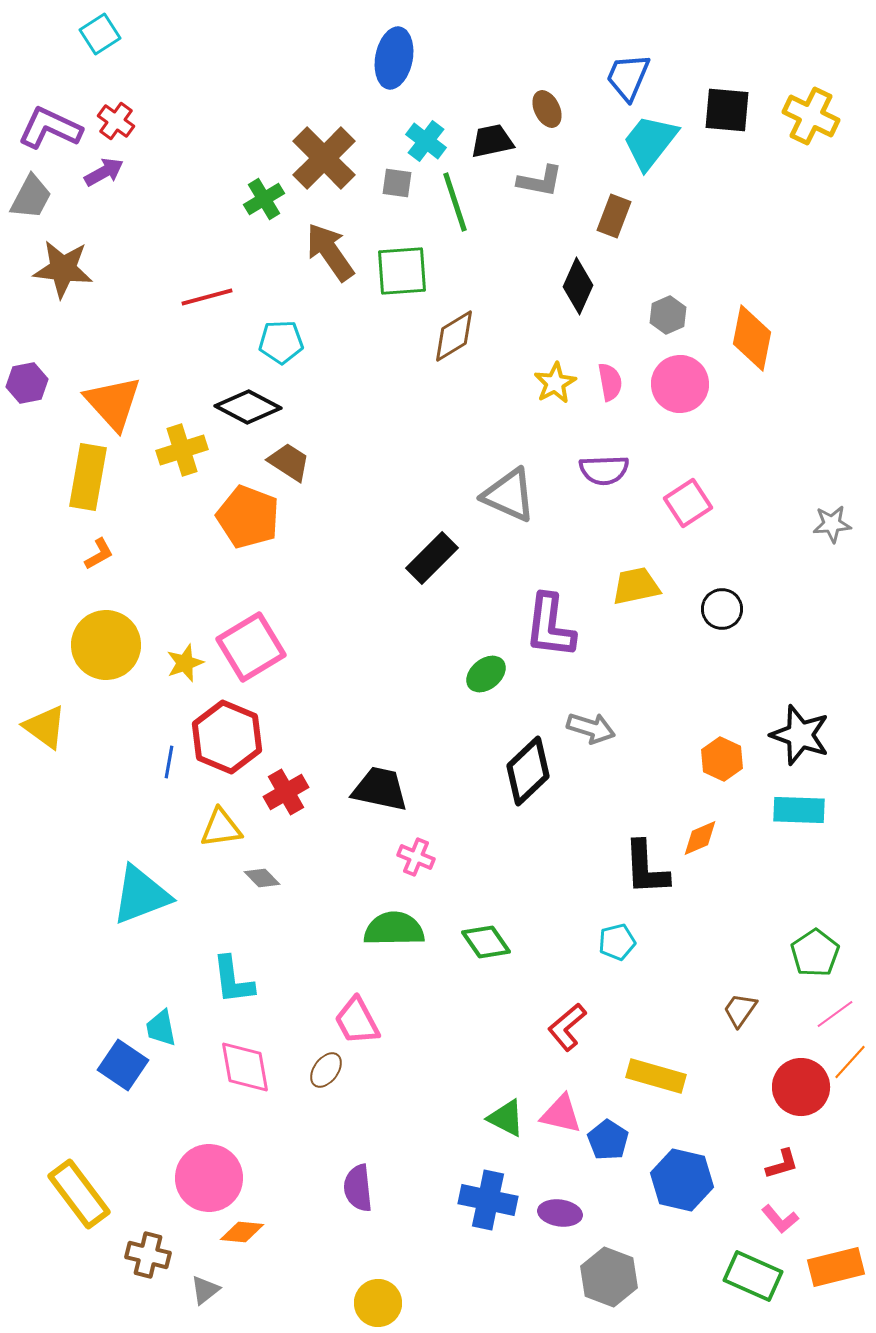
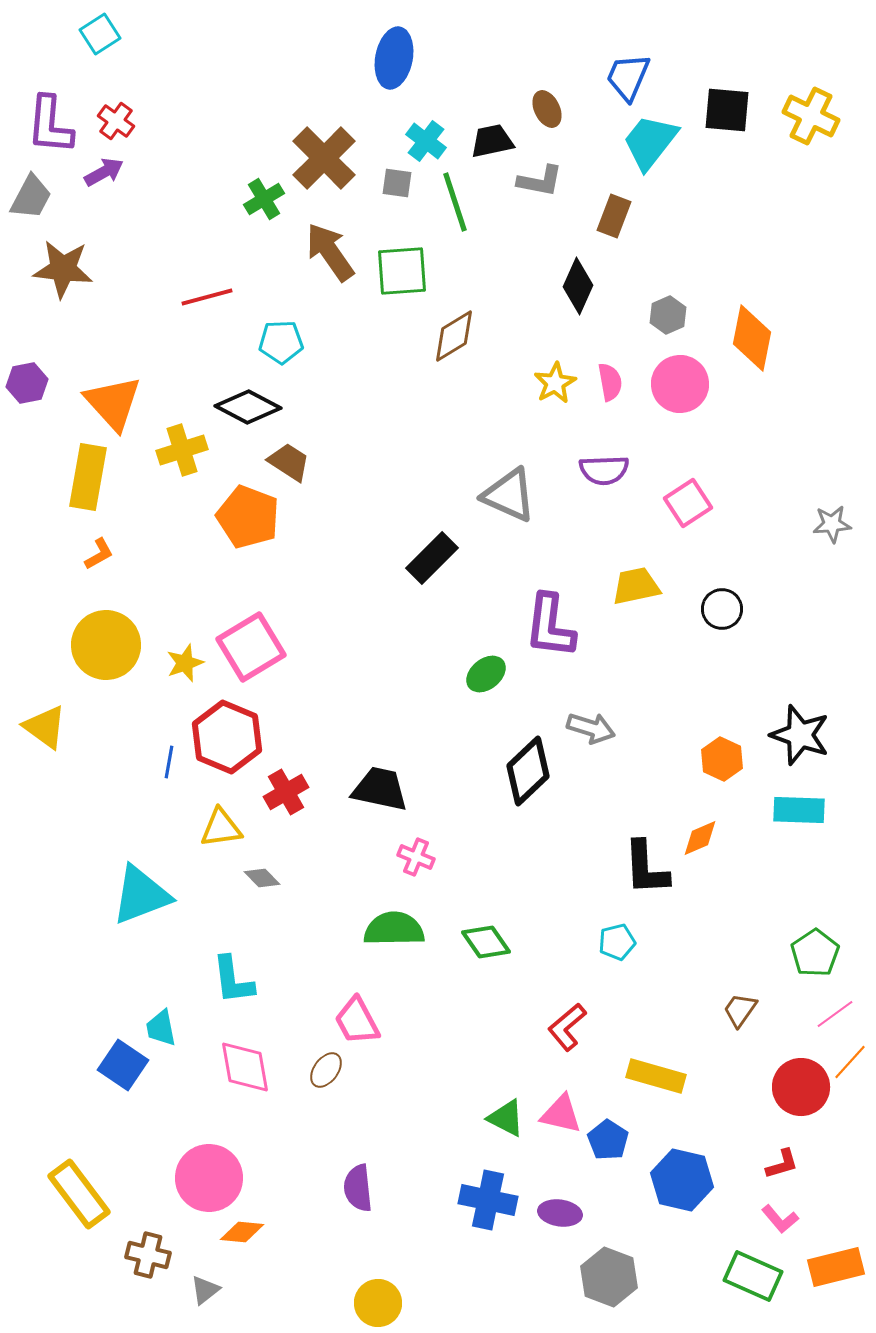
purple L-shape at (50, 128): moved 3 px up; rotated 110 degrees counterclockwise
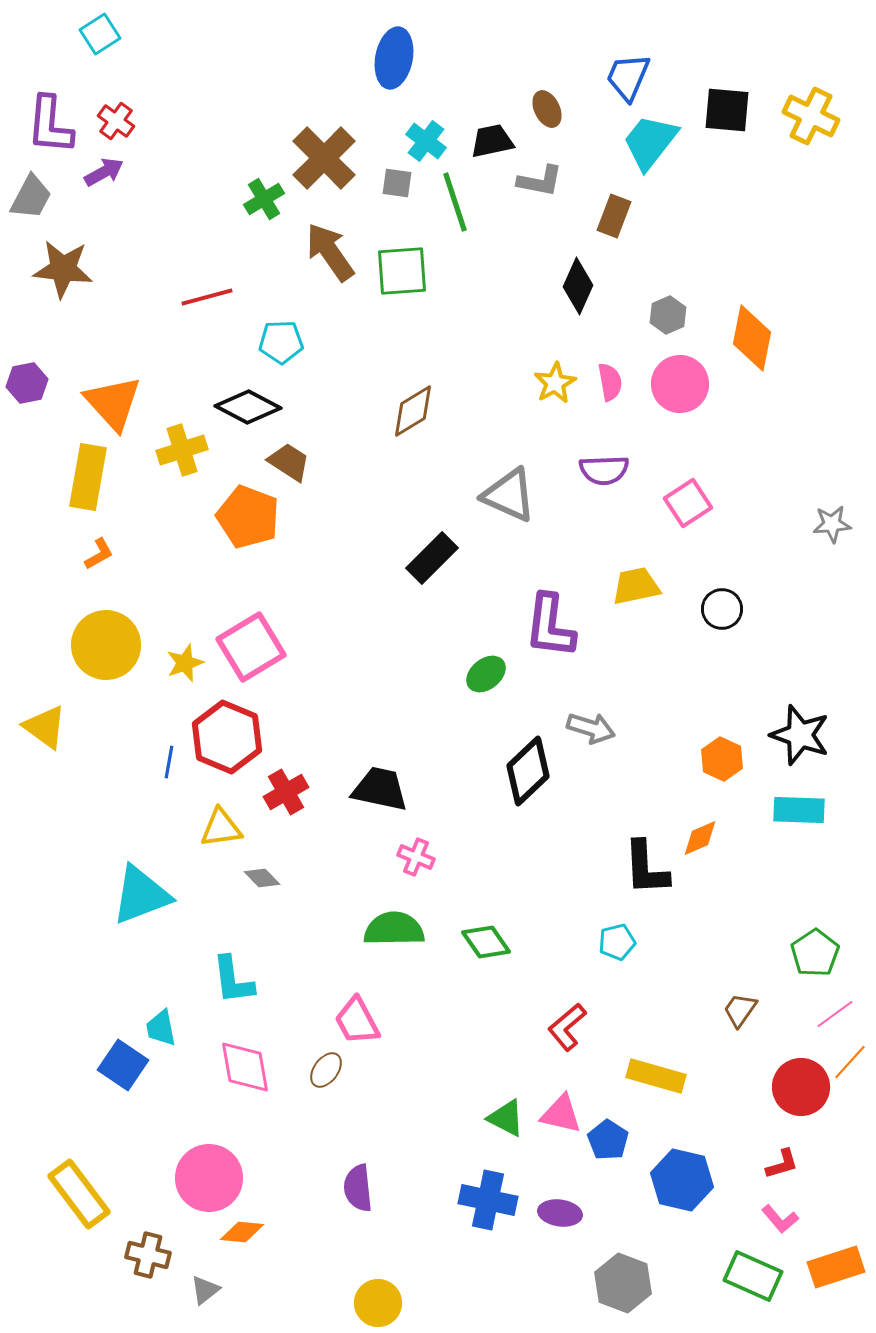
brown diamond at (454, 336): moved 41 px left, 75 px down
orange rectangle at (836, 1267): rotated 4 degrees counterclockwise
gray hexagon at (609, 1277): moved 14 px right, 6 px down
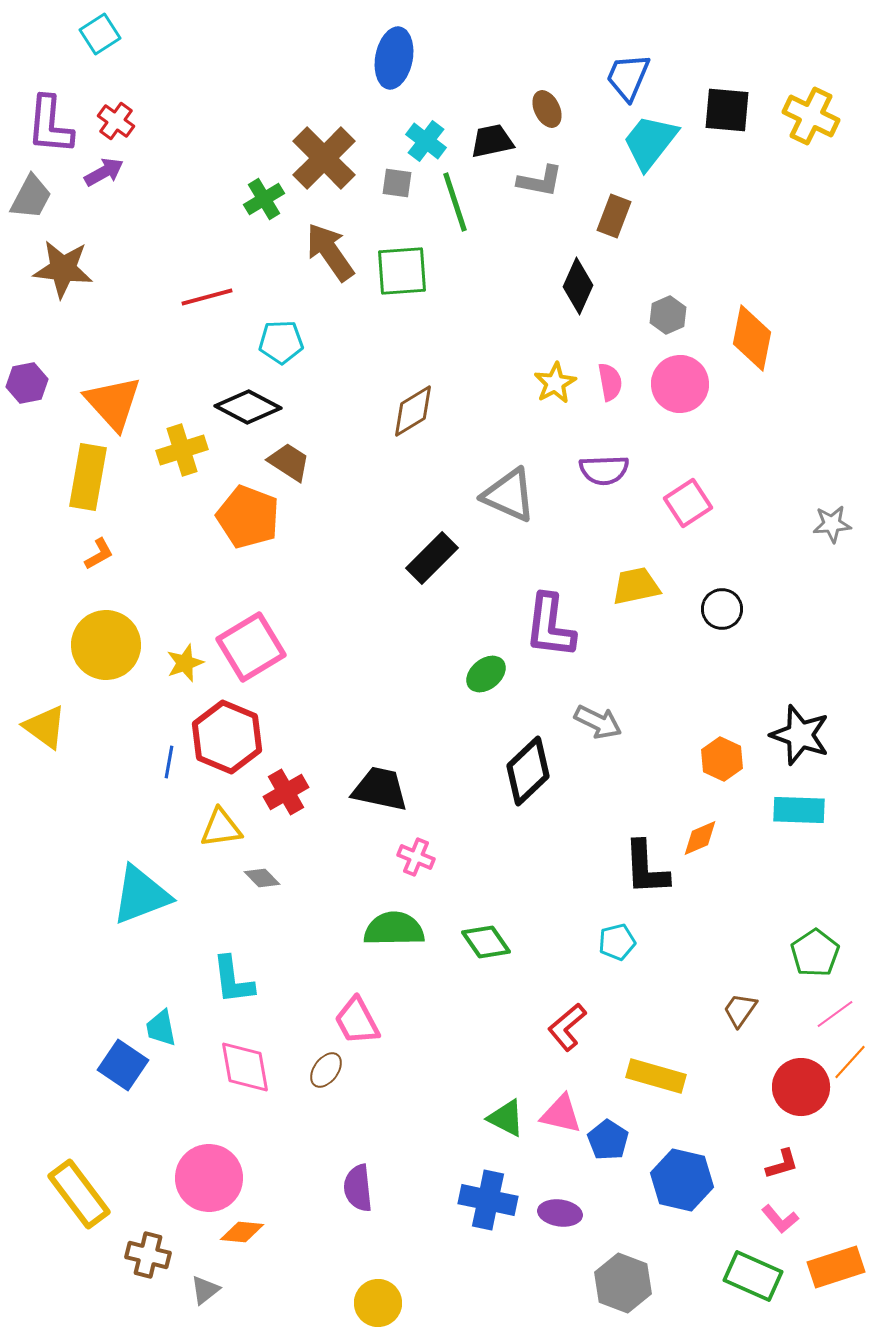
gray arrow at (591, 728): moved 7 px right, 6 px up; rotated 9 degrees clockwise
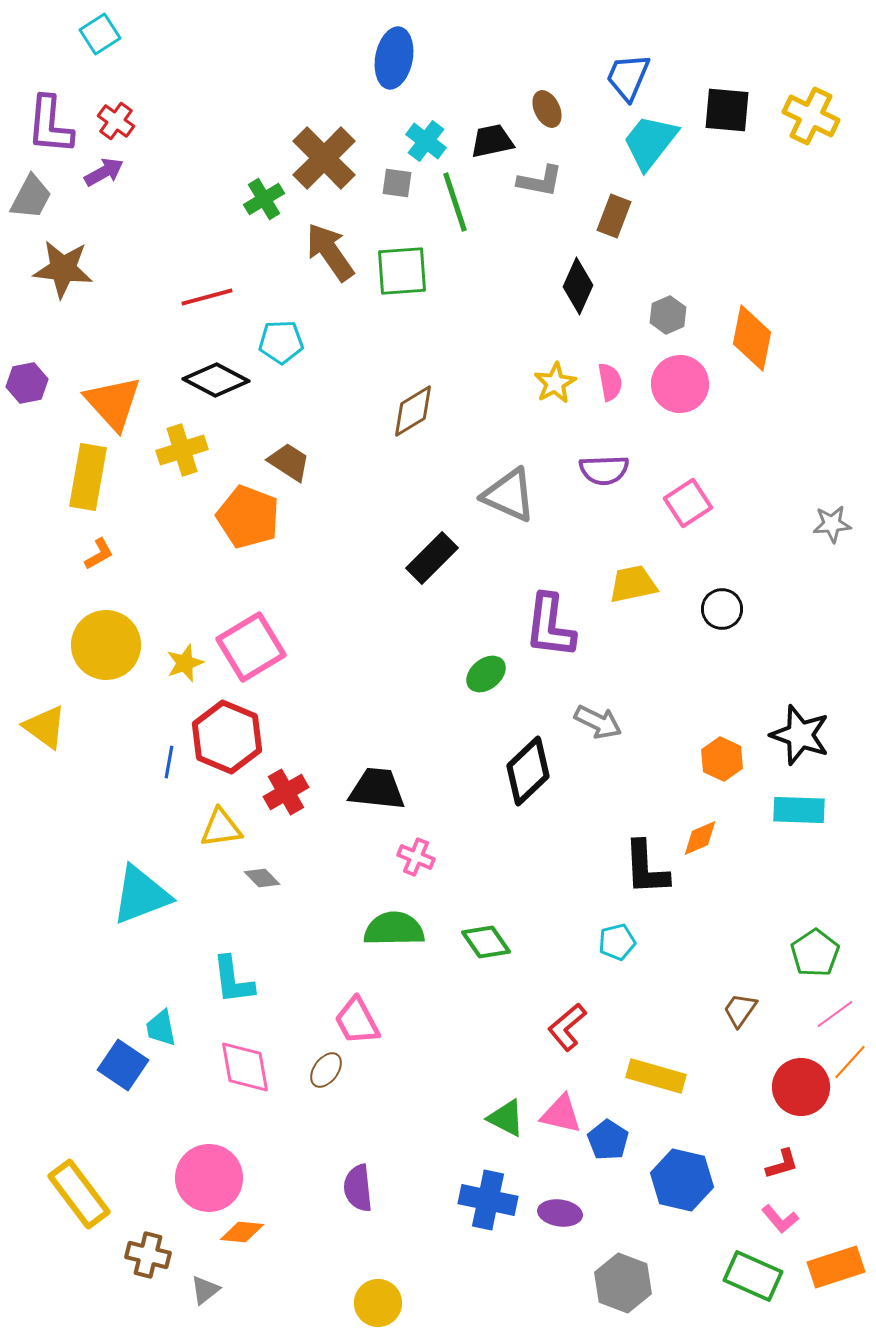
black diamond at (248, 407): moved 32 px left, 27 px up
yellow trapezoid at (636, 586): moved 3 px left, 2 px up
black trapezoid at (380, 789): moved 3 px left; rotated 6 degrees counterclockwise
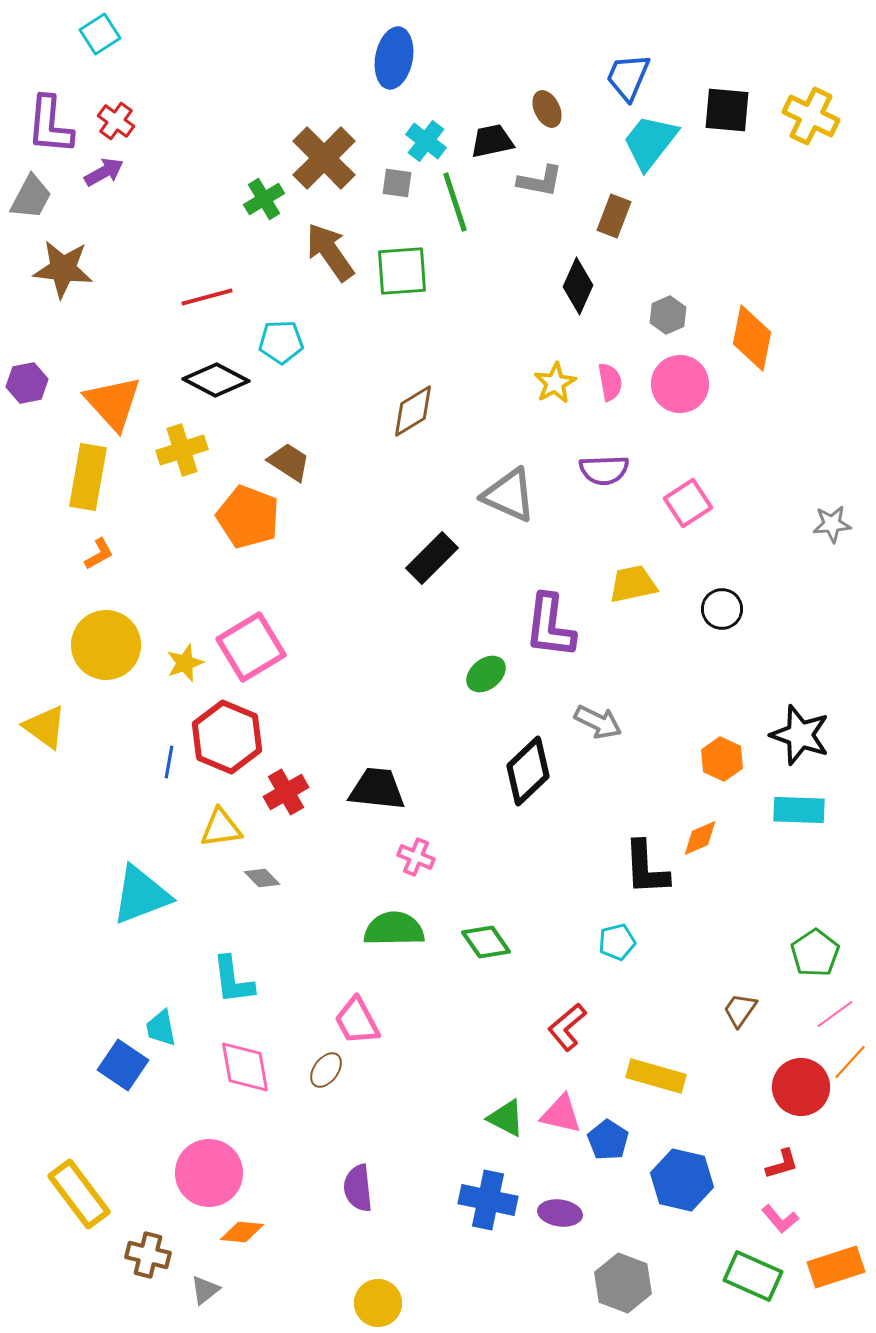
pink circle at (209, 1178): moved 5 px up
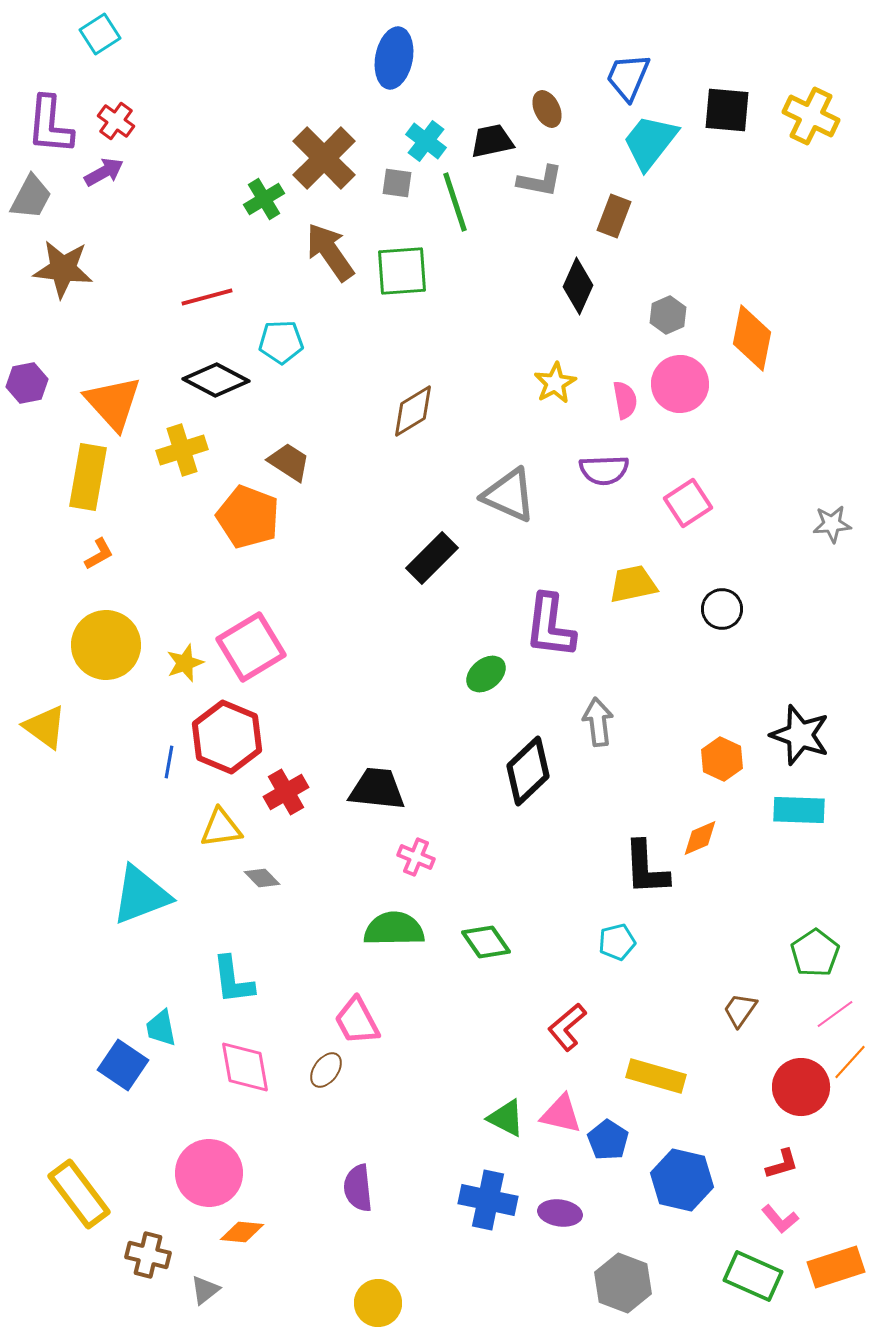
pink semicircle at (610, 382): moved 15 px right, 18 px down
gray arrow at (598, 722): rotated 123 degrees counterclockwise
